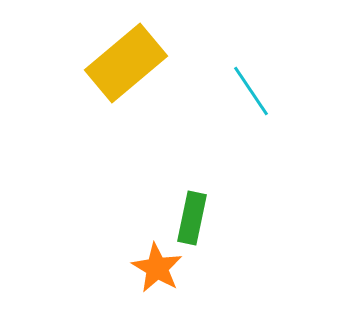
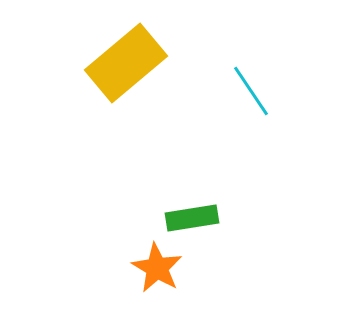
green rectangle: rotated 69 degrees clockwise
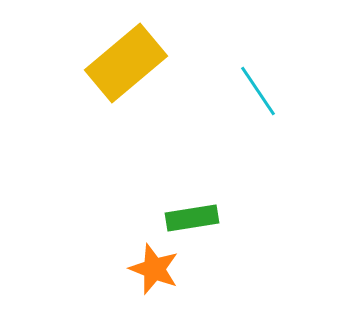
cyan line: moved 7 px right
orange star: moved 3 px left, 1 px down; rotated 9 degrees counterclockwise
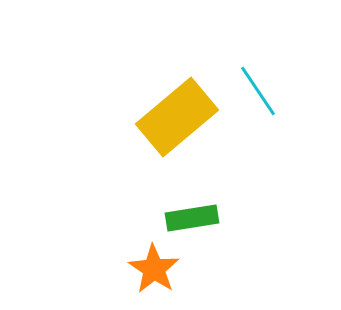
yellow rectangle: moved 51 px right, 54 px down
orange star: rotated 12 degrees clockwise
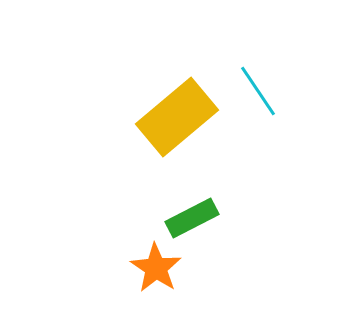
green rectangle: rotated 18 degrees counterclockwise
orange star: moved 2 px right, 1 px up
